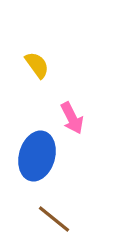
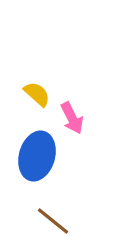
yellow semicircle: moved 29 px down; rotated 12 degrees counterclockwise
brown line: moved 1 px left, 2 px down
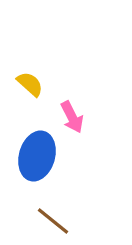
yellow semicircle: moved 7 px left, 10 px up
pink arrow: moved 1 px up
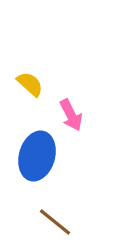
pink arrow: moved 1 px left, 2 px up
brown line: moved 2 px right, 1 px down
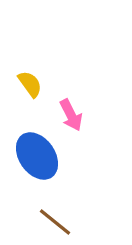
yellow semicircle: rotated 12 degrees clockwise
blue ellipse: rotated 51 degrees counterclockwise
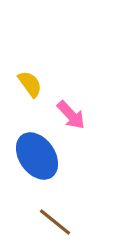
pink arrow: rotated 16 degrees counterclockwise
